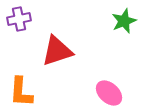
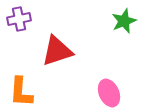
pink ellipse: rotated 24 degrees clockwise
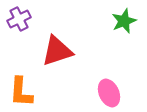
purple cross: rotated 15 degrees counterclockwise
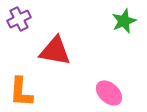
red triangle: moved 2 px left; rotated 28 degrees clockwise
pink ellipse: rotated 24 degrees counterclockwise
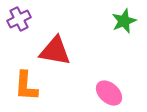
orange L-shape: moved 5 px right, 6 px up
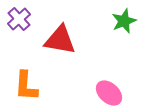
purple cross: rotated 15 degrees counterclockwise
red triangle: moved 5 px right, 11 px up
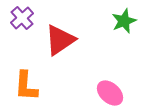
purple cross: moved 3 px right, 1 px up
red triangle: rotated 44 degrees counterclockwise
pink ellipse: moved 1 px right
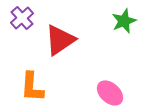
orange L-shape: moved 6 px right, 1 px down
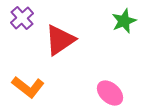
orange L-shape: moved 4 px left; rotated 56 degrees counterclockwise
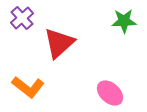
green star: rotated 20 degrees clockwise
red triangle: moved 1 px left, 3 px down; rotated 8 degrees counterclockwise
